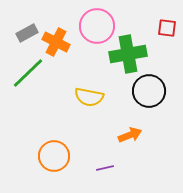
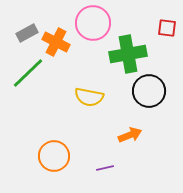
pink circle: moved 4 px left, 3 px up
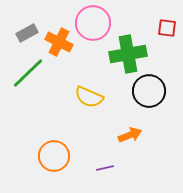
orange cross: moved 3 px right
yellow semicircle: rotated 12 degrees clockwise
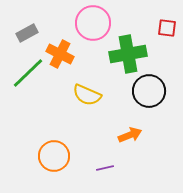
orange cross: moved 1 px right, 12 px down
yellow semicircle: moved 2 px left, 2 px up
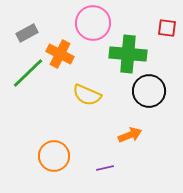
green cross: rotated 15 degrees clockwise
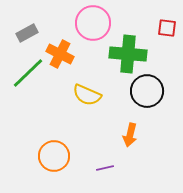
black circle: moved 2 px left
orange arrow: rotated 125 degrees clockwise
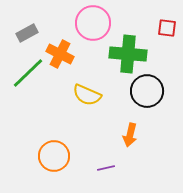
purple line: moved 1 px right
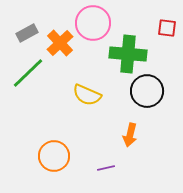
orange cross: moved 11 px up; rotated 20 degrees clockwise
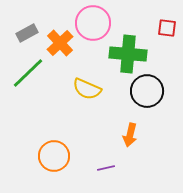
yellow semicircle: moved 6 px up
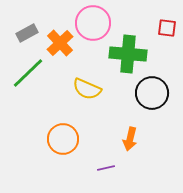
black circle: moved 5 px right, 2 px down
orange arrow: moved 4 px down
orange circle: moved 9 px right, 17 px up
